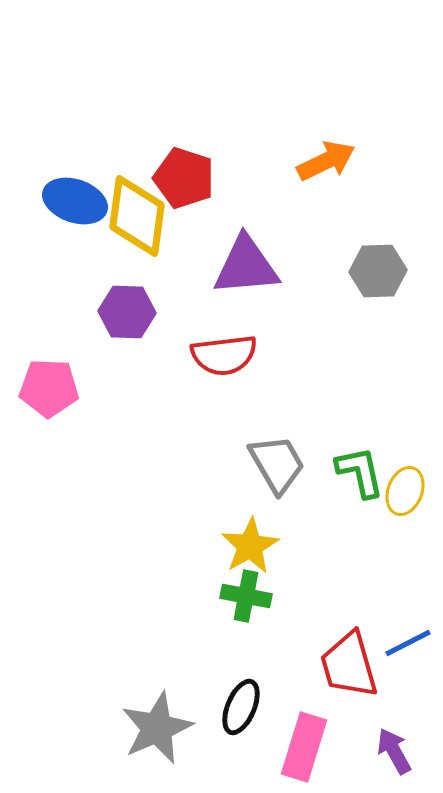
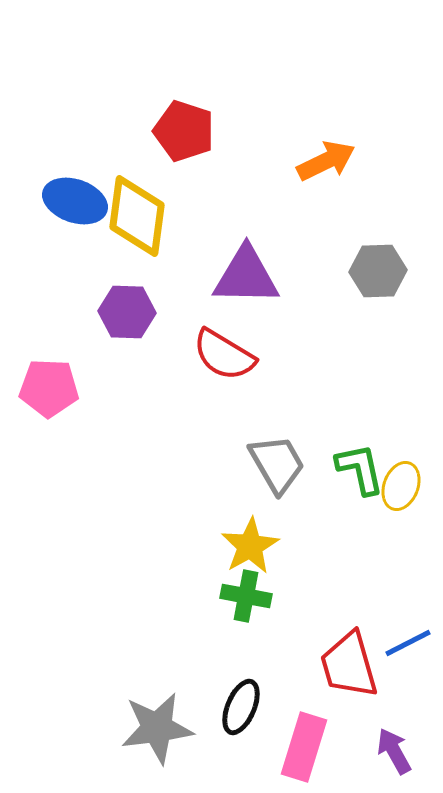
red pentagon: moved 47 px up
purple triangle: moved 10 px down; rotated 6 degrees clockwise
red semicircle: rotated 38 degrees clockwise
green L-shape: moved 3 px up
yellow ellipse: moved 4 px left, 5 px up
gray star: rotated 16 degrees clockwise
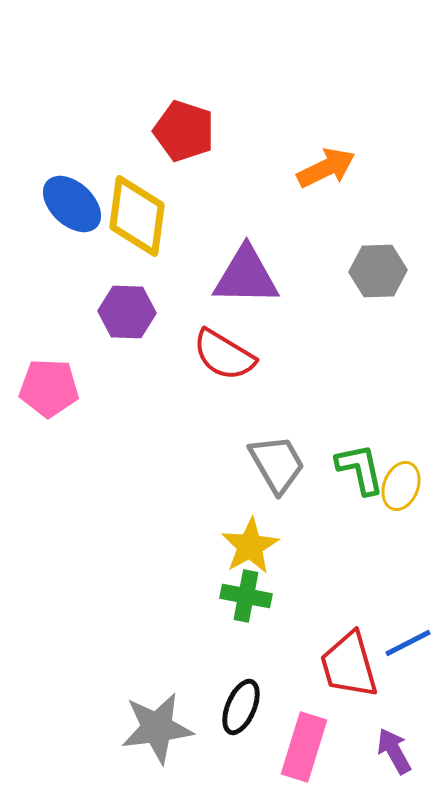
orange arrow: moved 7 px down
blue ellipse: moved 3 px left, 3 px down; rotated 24 degrees clockwise
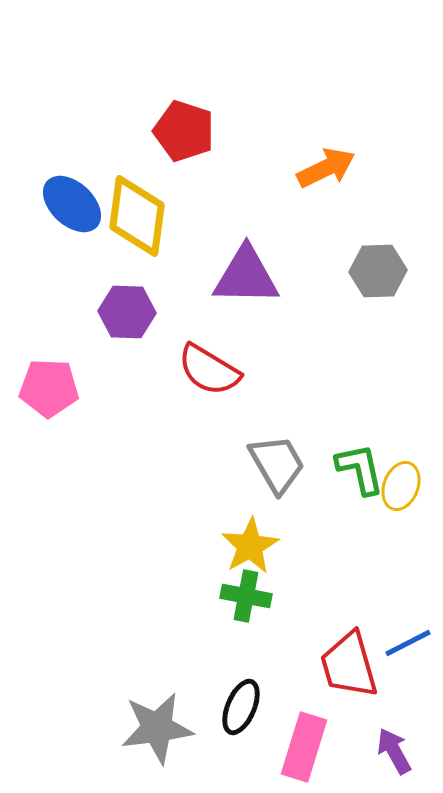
red semicircle: moved 15 px left, 15 px down
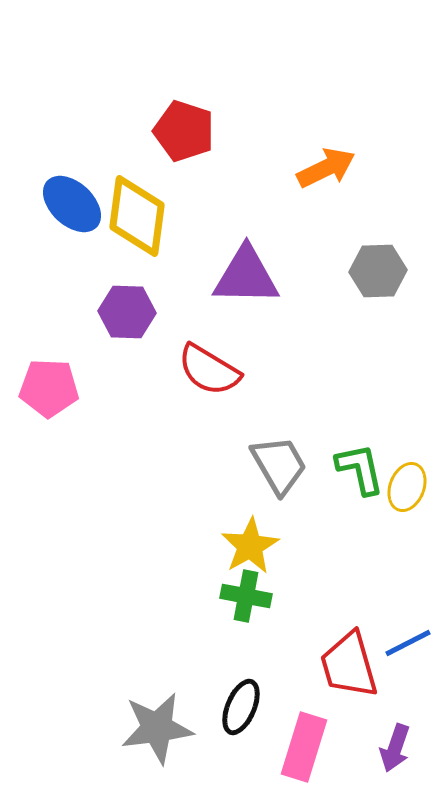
gray trapezoid: moved 2 px right, 1 px down
yellow ellipse: moved 6 px right, 1 px down
purple arrow: moved 1 px right, 3 px up; rotated 132 degrees counterclockwise
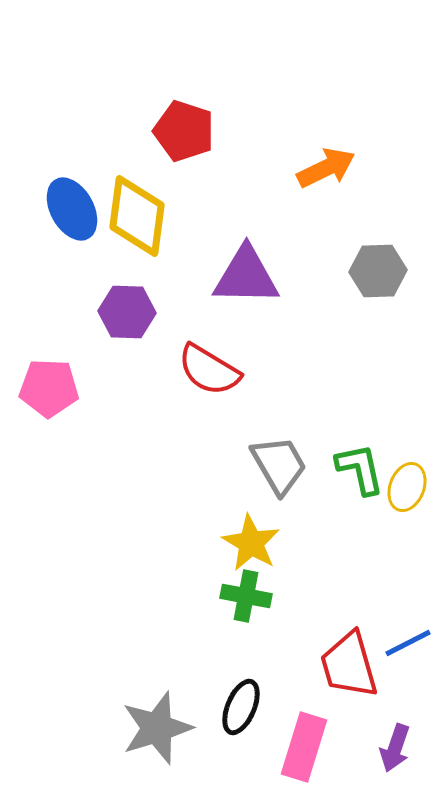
blue ellipse: moved 5 px down; rotated 18 degrees clockwise
yellow star: moved 1 px right, 3 px up; rotated 12 degrees counterclockwise
gray star: rotated 10 degrees counterclockwise
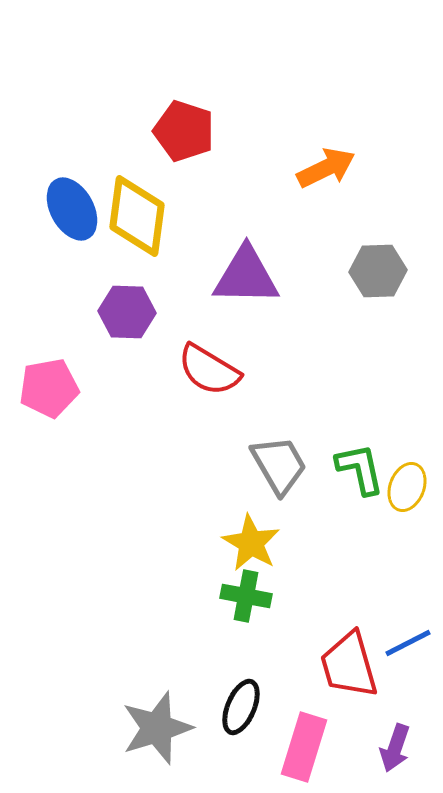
pink pentagon: rotated 12 degrees counterclockwise
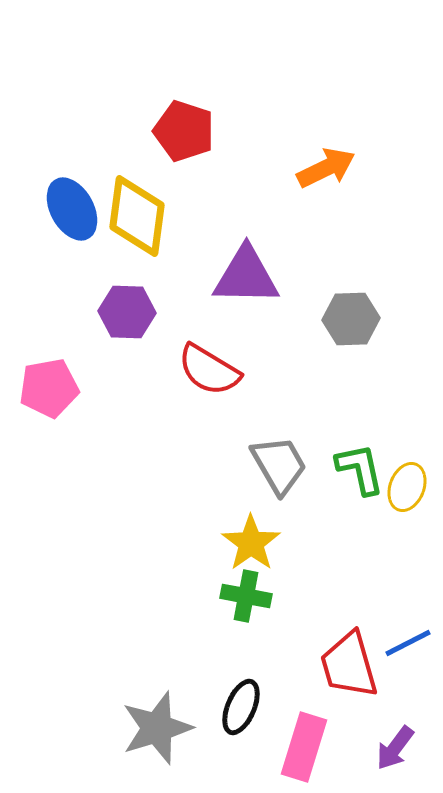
gray hexagon: moved 27 px left, 48 px down
yellow star: rotated 6 degrees clockwise
purple arrow: rotated 18 degrees clockwise
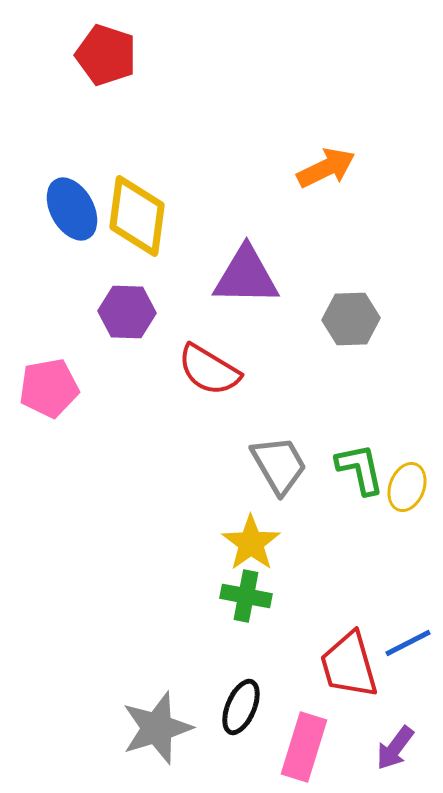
red pentagon: moved 78 px left, 76 px up
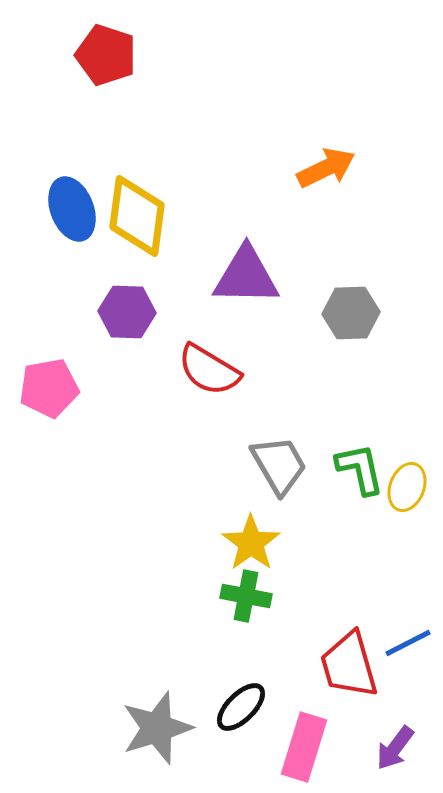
blue ellipse: rotated 8 degrees clockwise
gray hexagon: moved 6 px up
black ellipse: rotated 22 degrees clockwise
